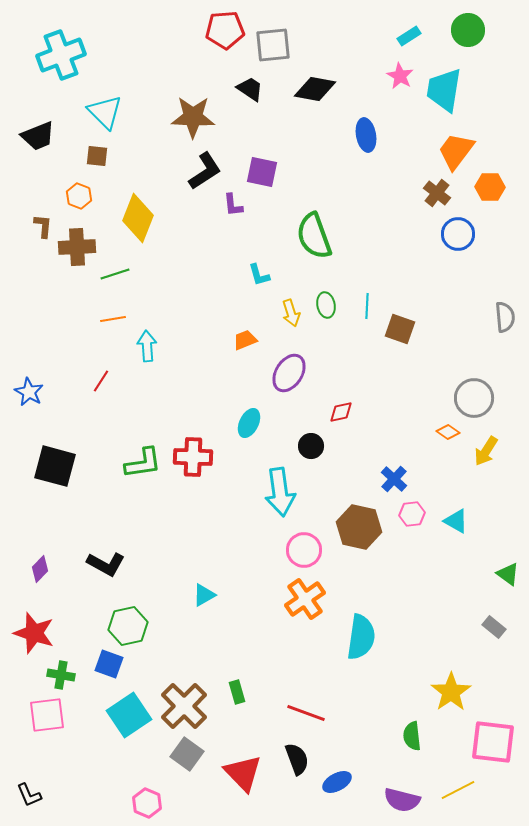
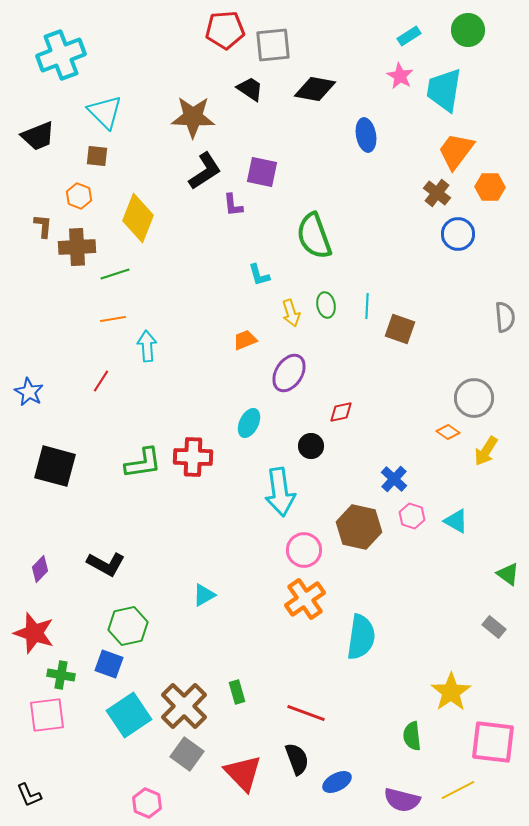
pink hexagon at (412, 514): moved 2 px down; rotated 25 degrees clockwise
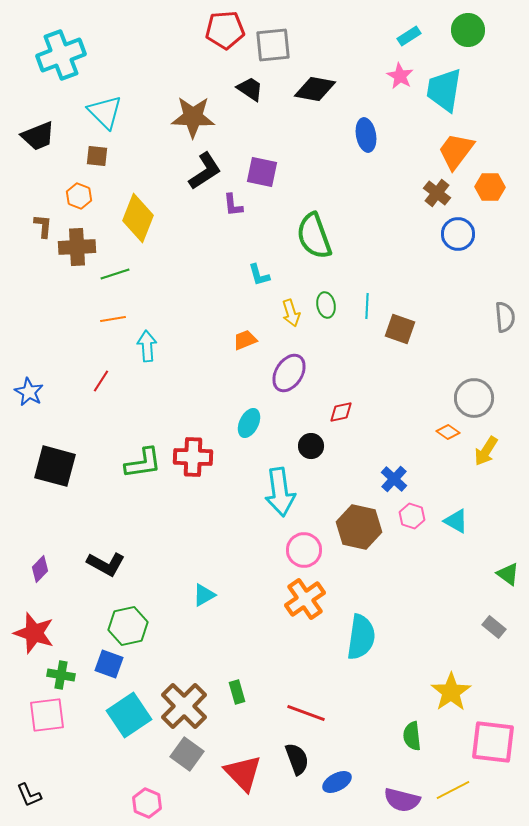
yellow line at (458, 790): moved 5 px left
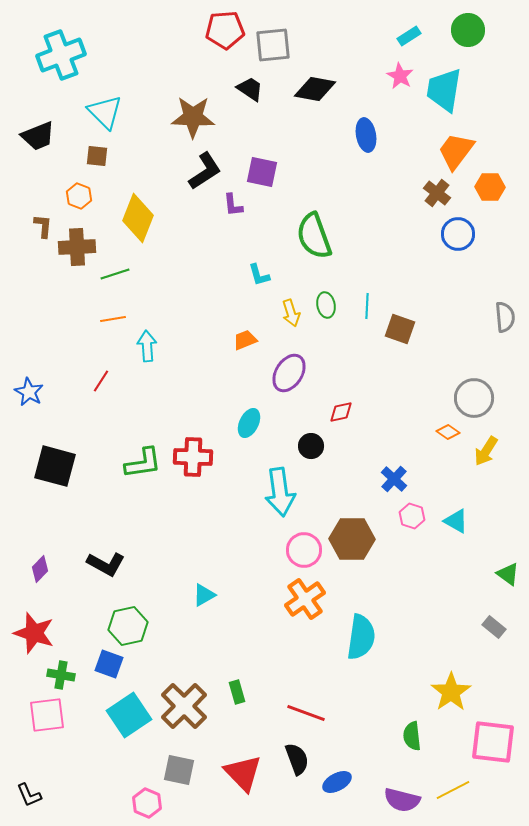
brown hexagon at (359, 527): moved 7 px left, 12 px down; rotated 12 degrees counterclockwise
gray square at (187, 754): moved 8 px left, 16 px down; rotated 24 degrees counterclockwise
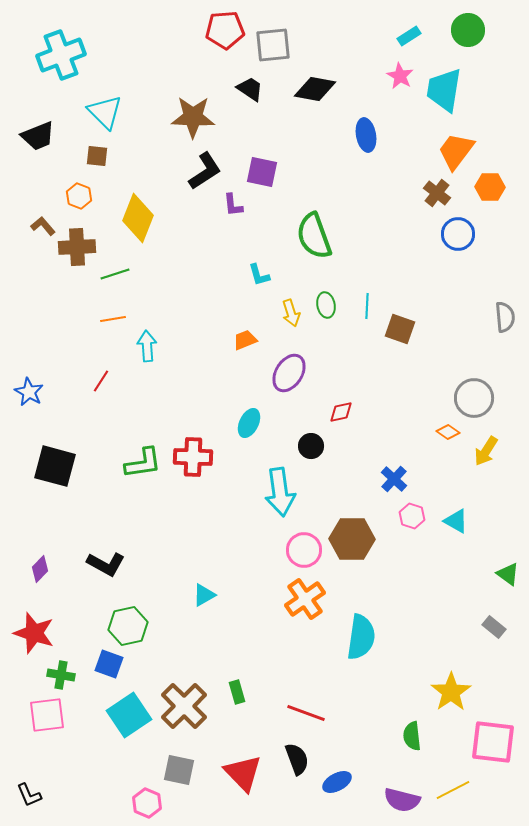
brown L-shape at (43, 226): rotated 45 degrees counterclockwise
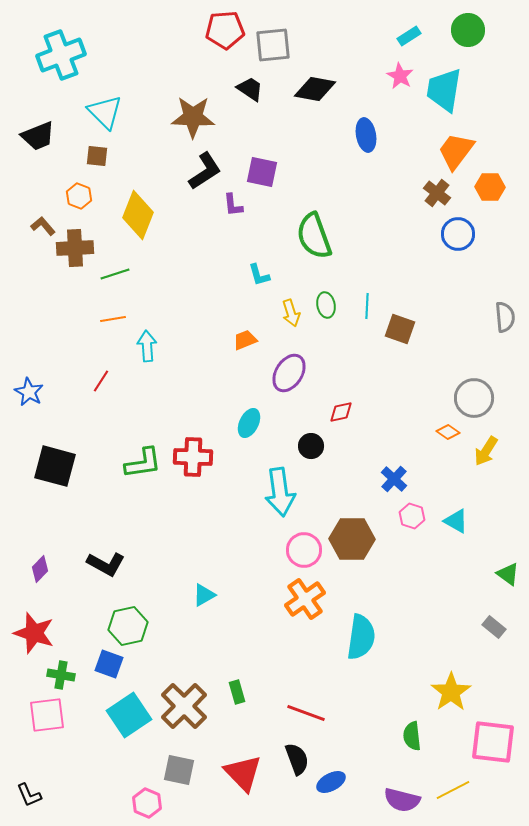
yellow diamond at (138, 218): moved 3 px up
brown cross at (77, 247): moved 2 px left, 1 px down
blue ellipse at (337, 782): moved 6 px left
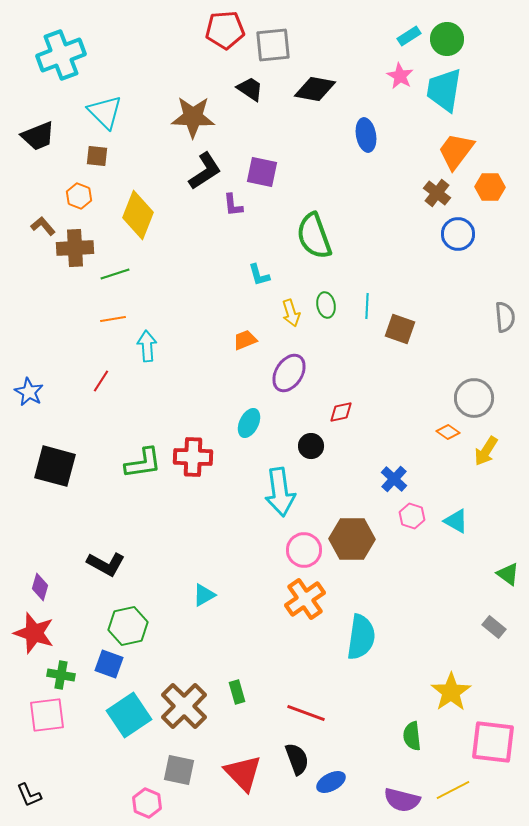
green circle at (468, 30): moved 21 px left, 9 px down
purple diamond at (40, 569): moved 18 px down; rotated 28 degrees counterclockwise
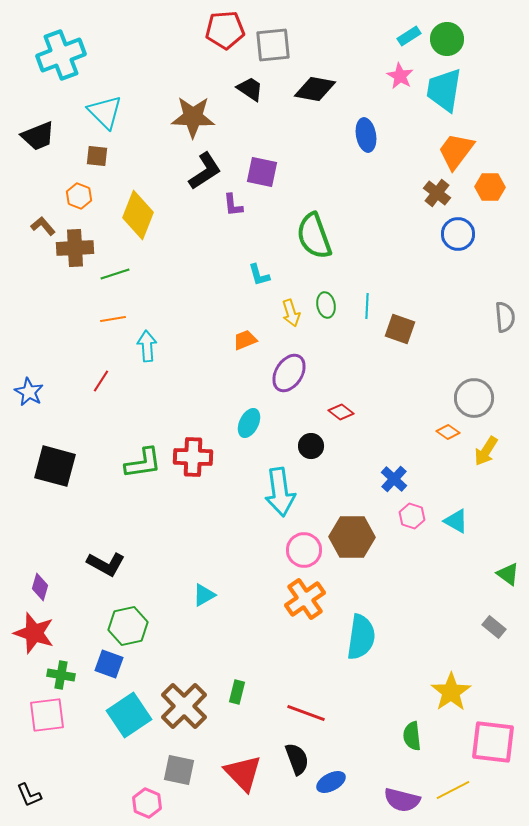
red diamond at (341, 412): rotated 50 degrees clockwise
brown hexagon at (352, 539): moved 2 px up
green rectangle at (237, 692): rotated 30 degrees clockwise
